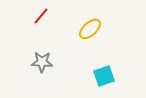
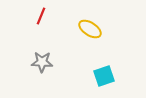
red line: rotated 18 degrees counterclockwise
yellow ellipse: rotated 75 degrees clockwise
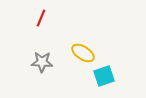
red line: moved 2 px down
yellow ellipse: moved 7 px left, 24 px down
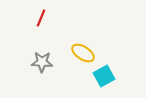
cyan square: rotated 10 degrees counterclockwise
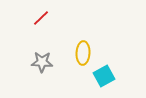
red line: rotated 24 degrees clockwise
yellow ellipse: rotated 60 degrees clockwise
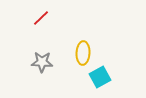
cyan square: moved 4 px left, 1 px down
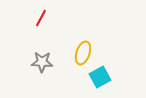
red line: rotated 18 degrees counterclockwise
yellow ellipse: rotated 15 degrees clockwise
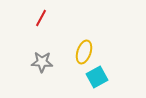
yellow ellipse: moved 1 px right, 1 px up
cyan square: moved 3 px left
